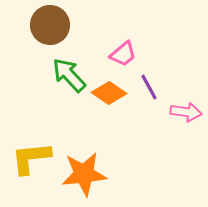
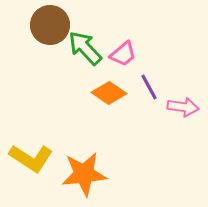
green arrow: moved 16 px right, 27 px up
pink arrow: moved 3 px left, 5 px up
yellow L-shape: rotated 141 degrees counterclockwise
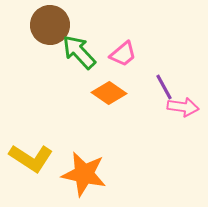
green arrow: moved 6 px left, 4 px down
purple line: moved 15 px right
orange star: rotated 18 degrees clockwise
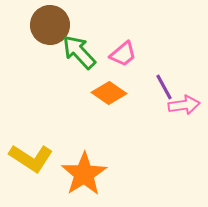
pink arrow: moved 1 px right, 2 px up; rotated 16 degrees counterclockwise
orange star: rotated 27 degrees clockwise
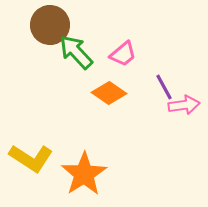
green arrow: moved 3 px left
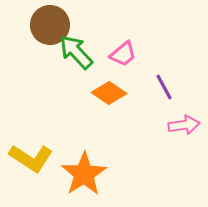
pink arrow: moved 20 px down
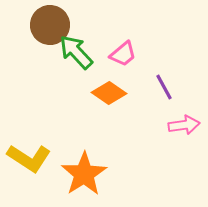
yellow L-shape: moved 2 px left
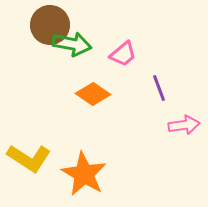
green arrow: moved 4 px left, 8 px up; rotated 144 degrees clockwise
purple line: moved 5 px left, 1 px down; rotated 8 degrees clockwise
orange diamond: moved 16 px left, 1 px down
orange star: rotated 9 degrees counterclockwise
